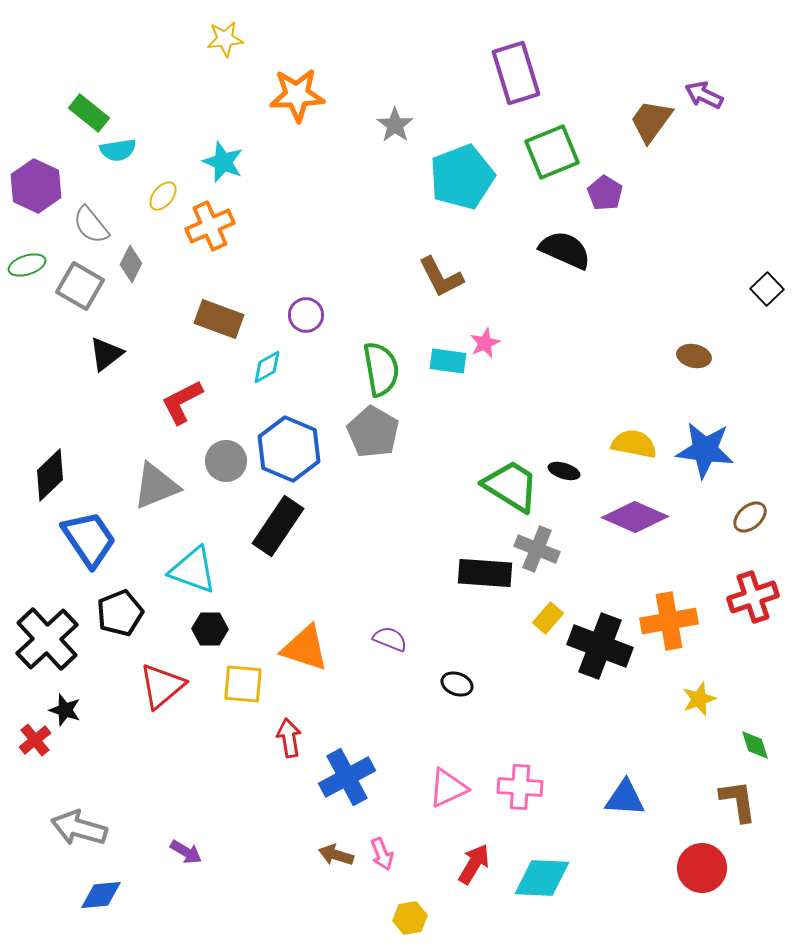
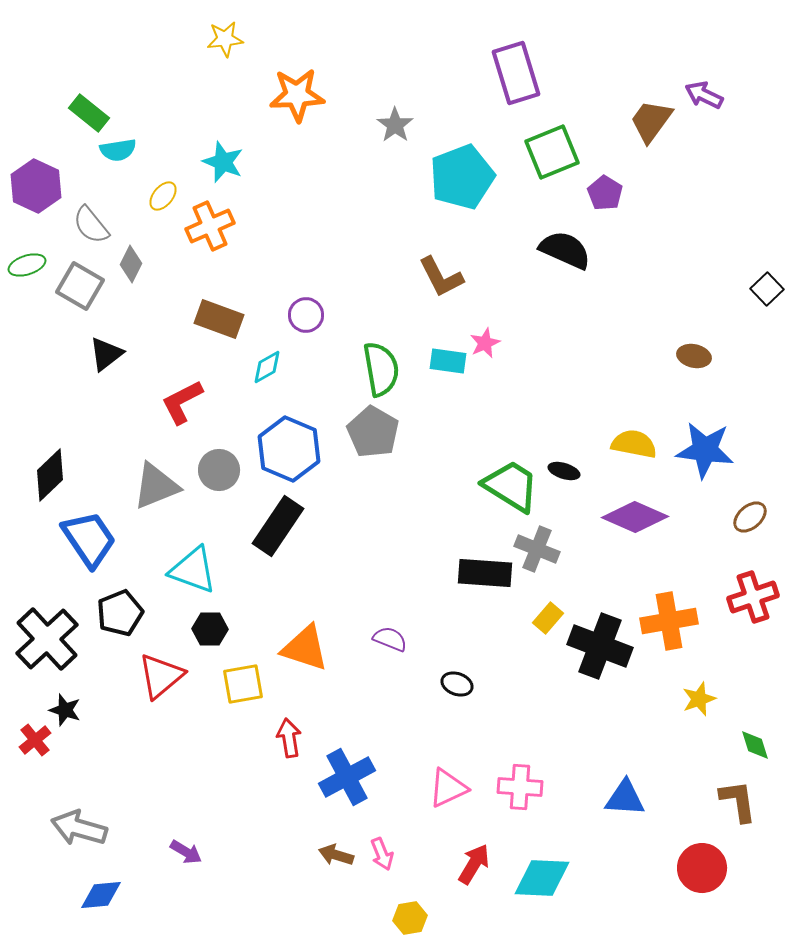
gray circle at (226, 461): moved 7 px left, 9 px down
yellow square at (243, 684): rotated 15 degrees counterclockwise
red triangle at (162, 686): moved 1 px left, 10 px up
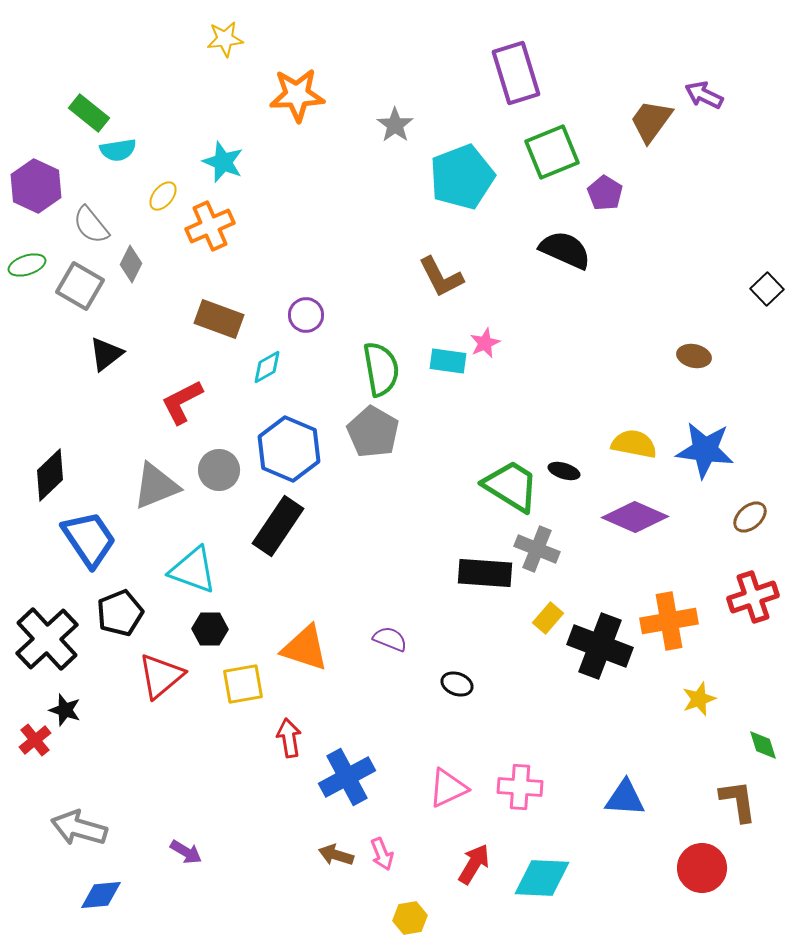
green diamond at (755, 745): moved 8 px right
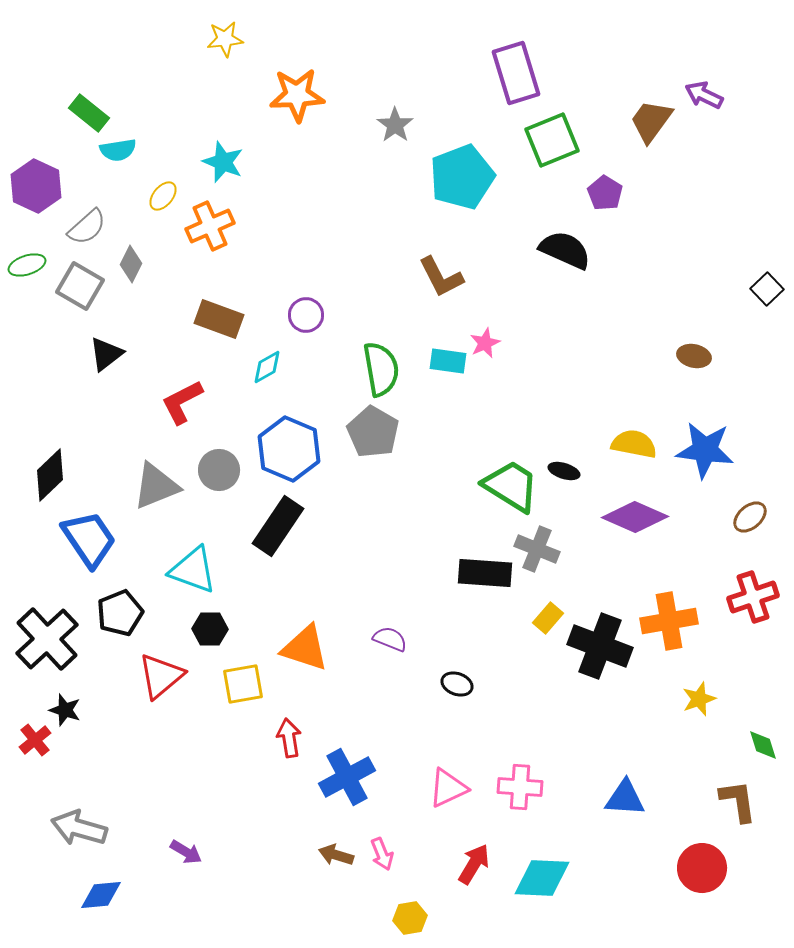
green square at (552, 152): moved 12 px up
gray semicircle at (91, 225): moved 4 px left, 2 px down; rotated 93 degrees counterclockwise
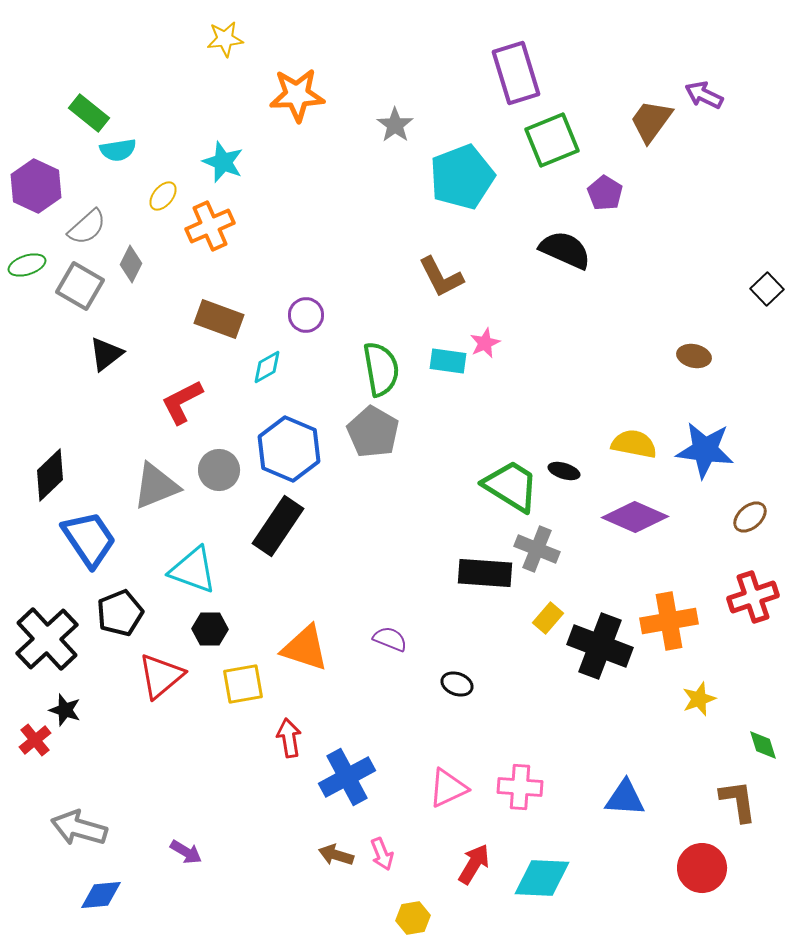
yellow hexagon at (410, 918): moved 3 px right
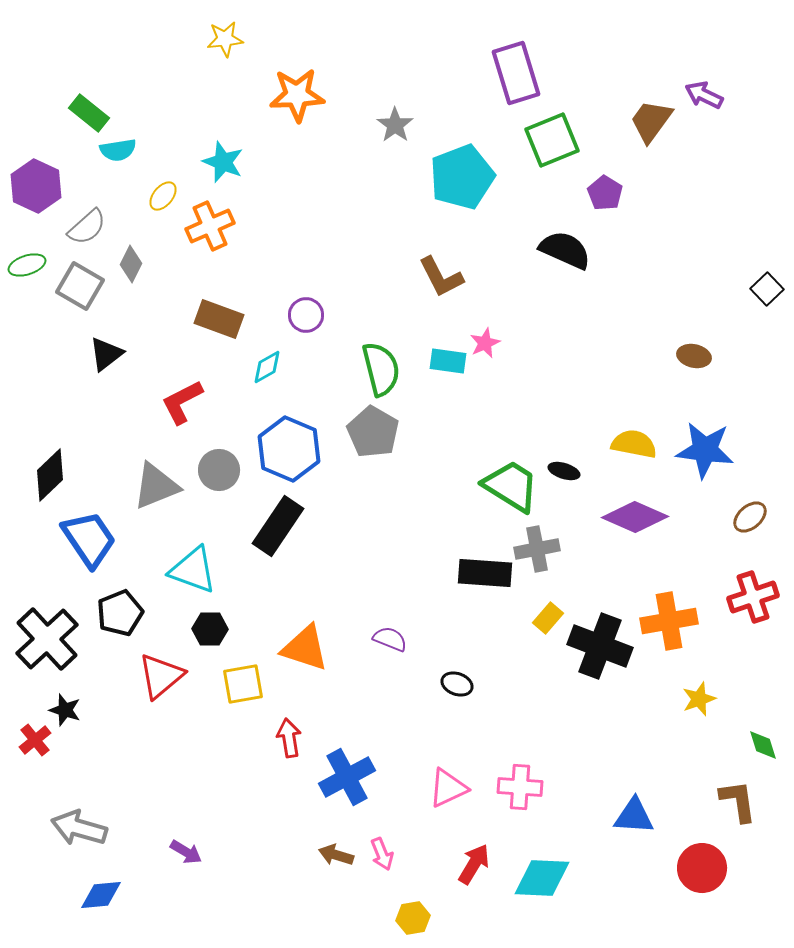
green semicircle at (381, 369): rotated 4 degrees counterclockwise
gray cross at (537, 549): rotated 33 degrees counterclockwise
blue triangle at (625, 798): moved 9 px right, 18 px down
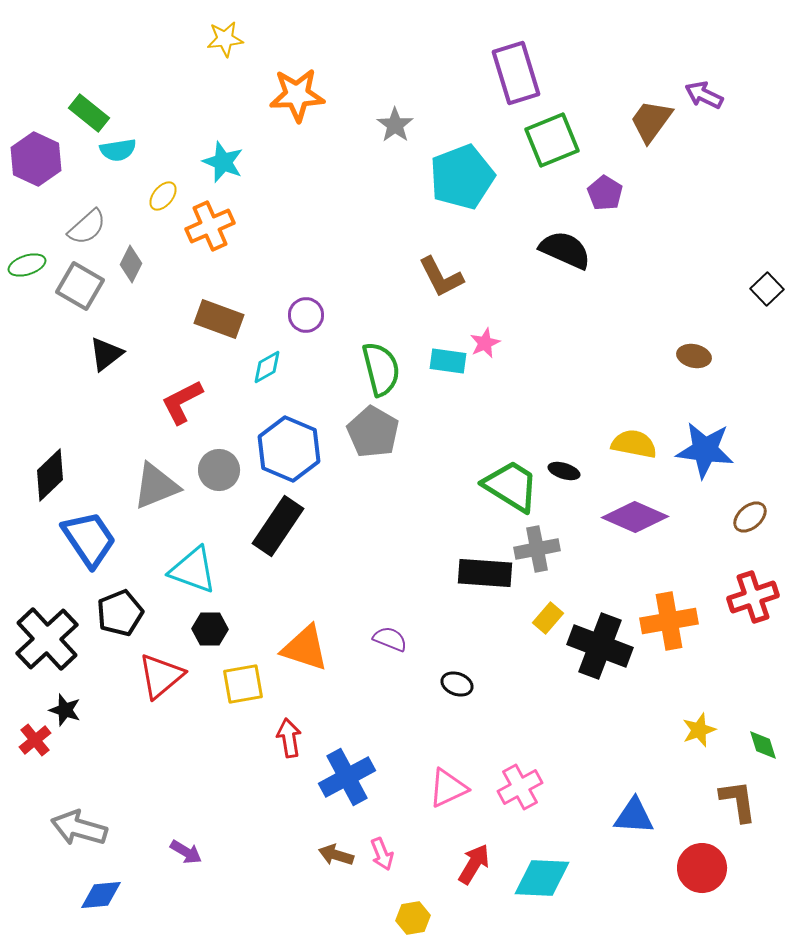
purple hexagon at (36, 186): moved 27 px up
yellow star at (699, 699): moved 31 px down
pink cross at (520, 787): rotated 33 degrees counterclockwise
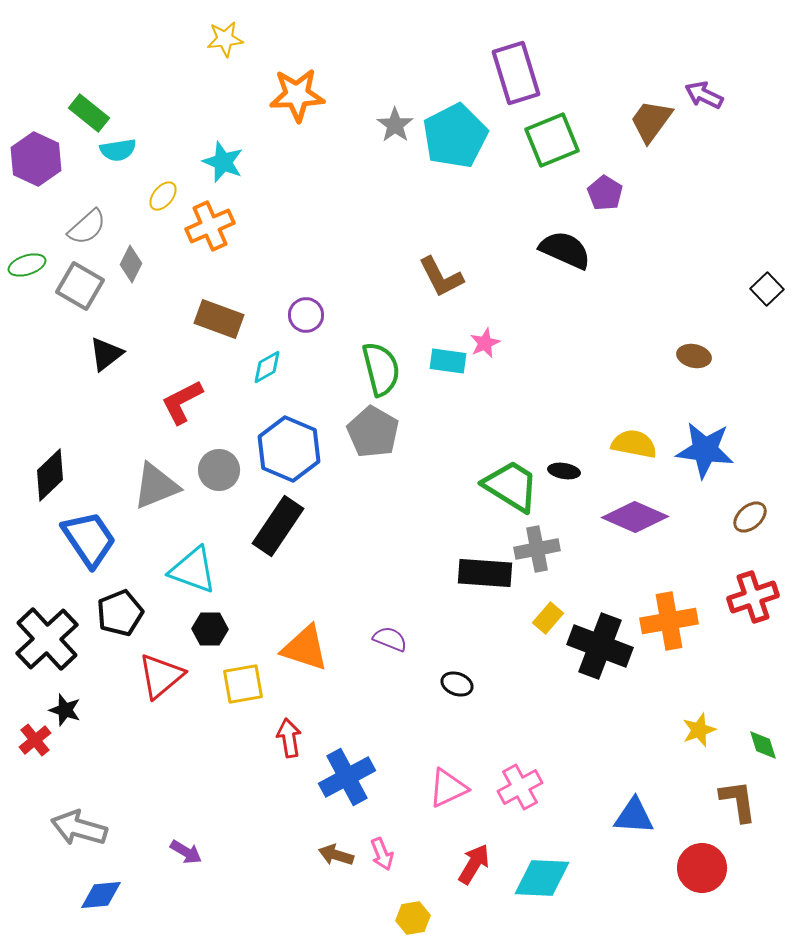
cyan pentagon at (462, 177): moved 7 px left, 41 px up; rotated 6 degrees counterclockwise
black ellipse at (564, 471): rotated 8 degrees counterclockwise
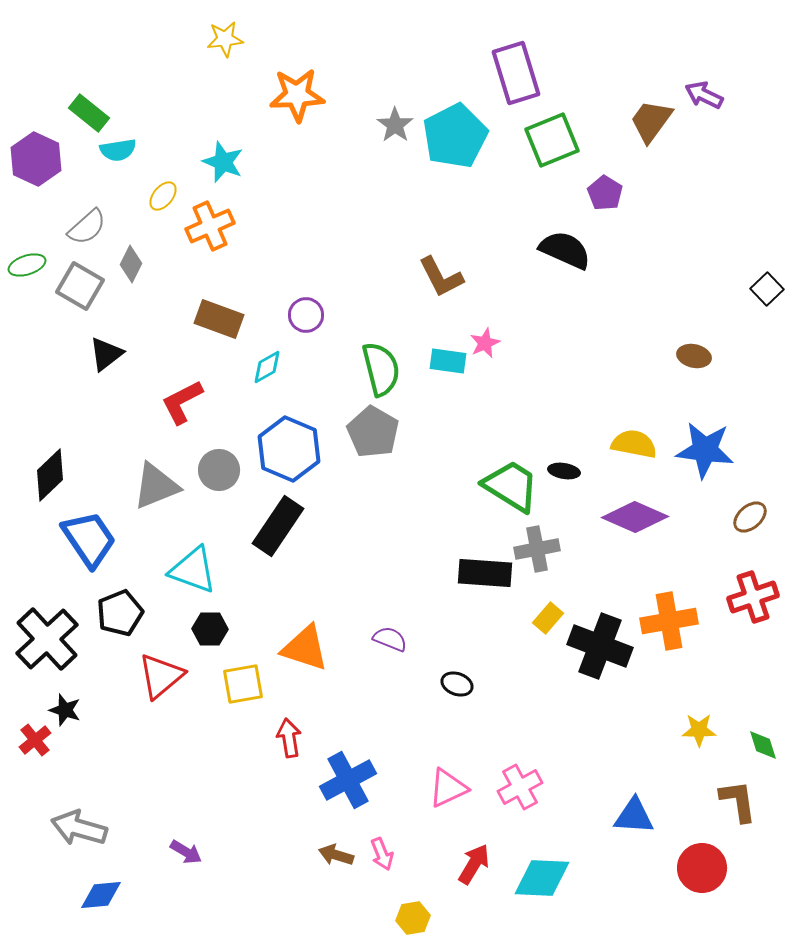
yellow star at (699, 730): rotated 20 degrees clockwise
blue cross at (347, 777): moved 1 px right, 3 px down
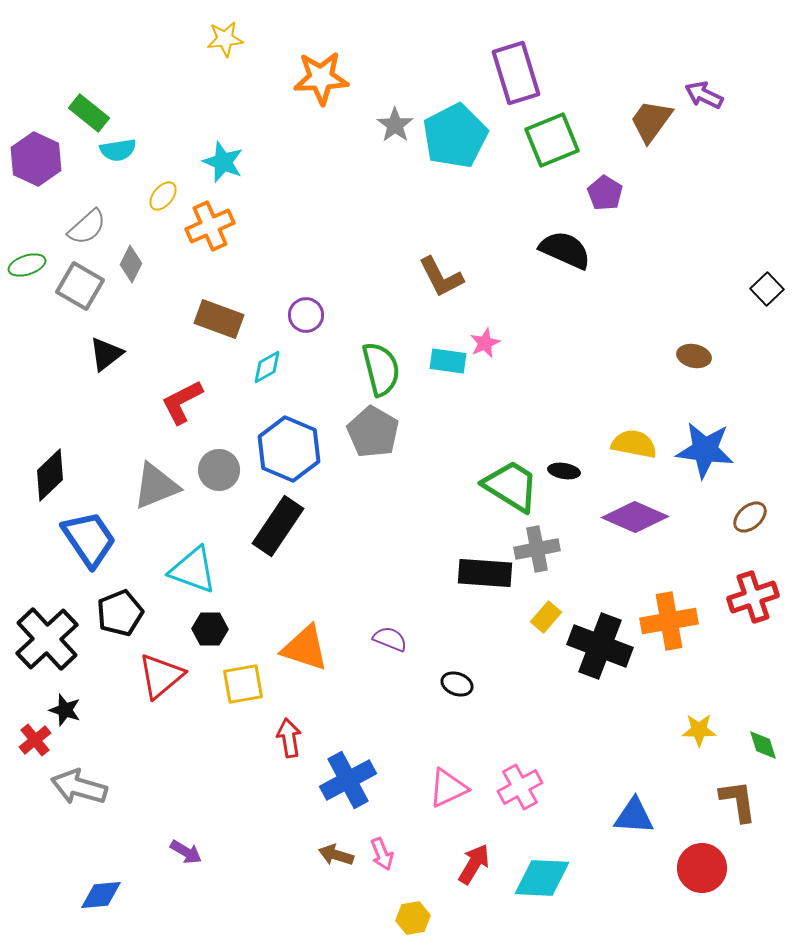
orange star at (297, 95): moved 24 px right, 17 px up
yellow rectangle at (548, 618): moved 2 px left, 1 px up
gray arrow at (79, 828): moved 41 px up
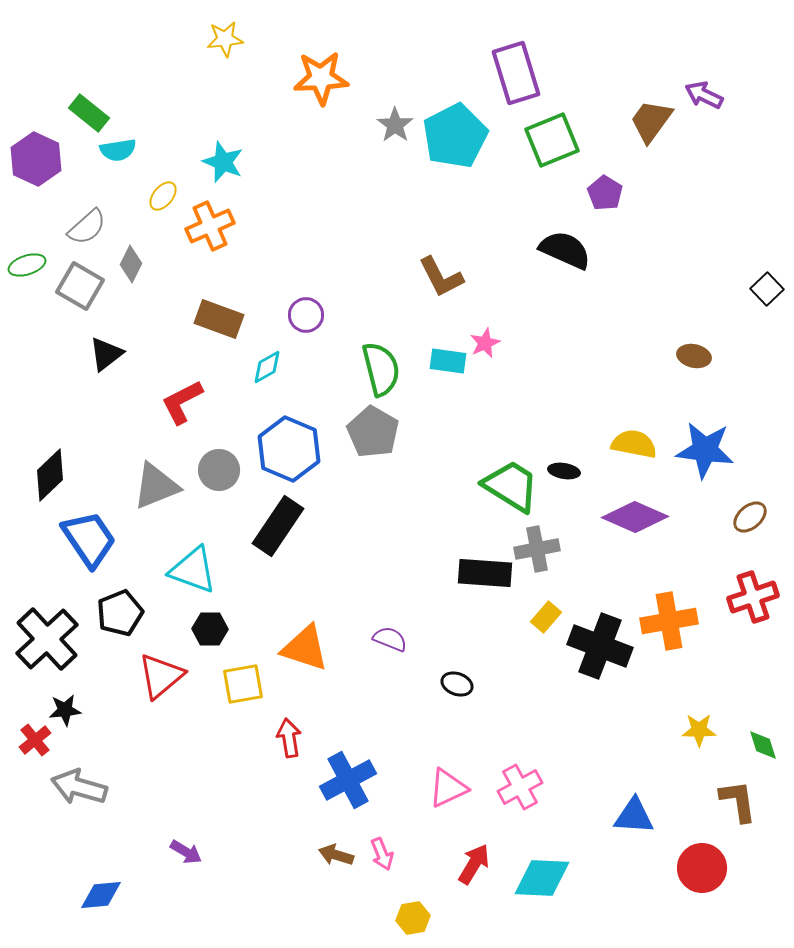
black star at (65, 710): rotated 24 degrees counterclockwise
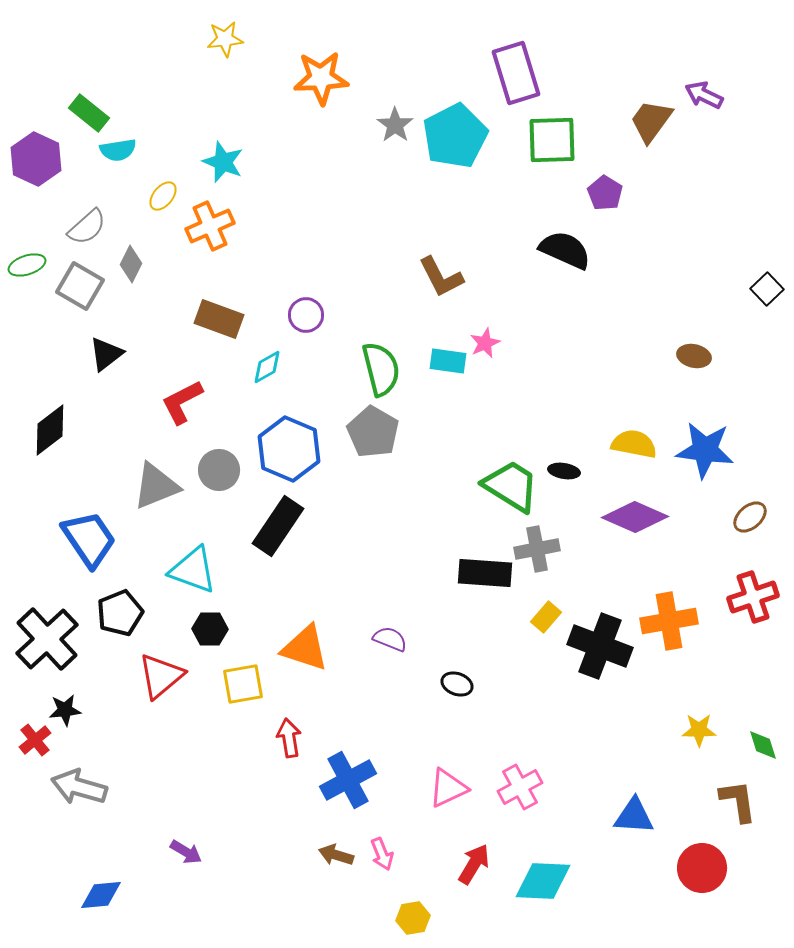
green square at (552, 140): rotated 20 degrees clockwise
black diamond at (50, 475): moved 45 px up; rotated 6 degrees clockwise
cyan diamond at (542, 878): moved 1 px right, 3 px down
